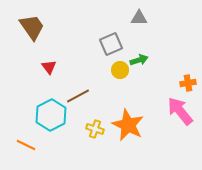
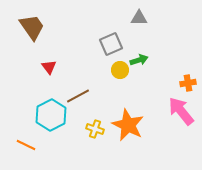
pink arrow: moved 1 px right
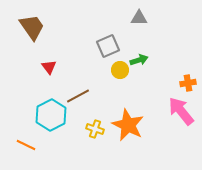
gray square: moved 3 px left, 2 px down
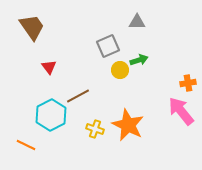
gray triangle: moved 2 px left, 4 px down
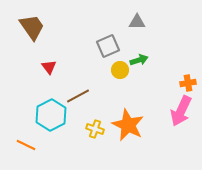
pink arrow: rotated 116 degrees counterclockwise
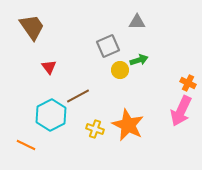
orange cross: rotated 35 degrees clockwise
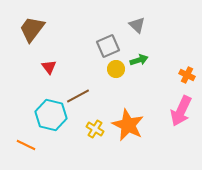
gray triangle: moved 3 px down; rotated 42 degrees clockwise
brown trapezoid: moved 2 px down; rotated 108 degrees counterclockwise
yellow circle: moved 4 px left, 1 px up
orange cross: moved 1 px left, 8 px up
cyan hexagon: rotated 20 degrees counterclockwise
yellow cross: rotated 12 degrees clockwise
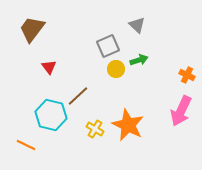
brown line: rotated 15 degrees counterclockwise
